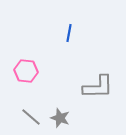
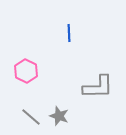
blue line: rotated 12 degrees counterclockwise
pink hexagon: rotated 20 degrees clockwise
gray star: moved 1 px left, 2 px up
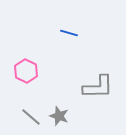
blue line: rotated 72 degrees counterclockwise
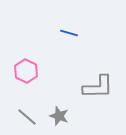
gray line: moved 4 px left
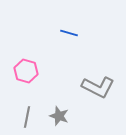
pink hexagon: rotated 10 degrees counterclockwise
gray L-shape: rotated 28 degrees clockwise
gray line: rotated 60 degrees clockwise
